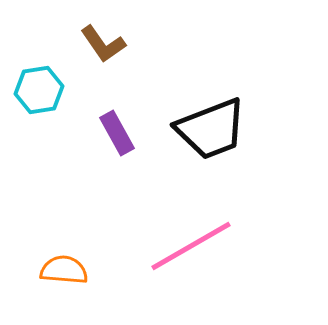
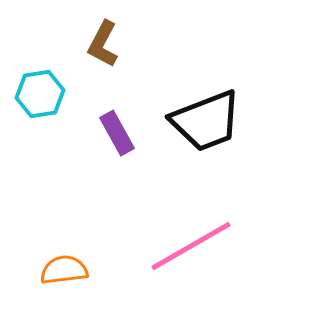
brown L-shape: rotated 63 degrees clockwise
cyan hexagon: moved 1 px right, 4 px down
black trapezoid: moved 5 px left, 8 px up
orange semicircle: rotated 12 degrees counterclockwise
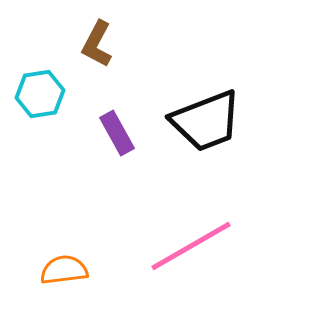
brown L-shape: moved 6 px left
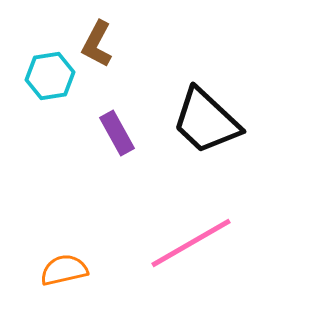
cyan hexagon: moved 10 px right, 18 px up
black trapezoid: rotated 64 degrees clockwise
pink line: moved 3 px up
orange semicircle: rotated 6 degrees counterclockwise
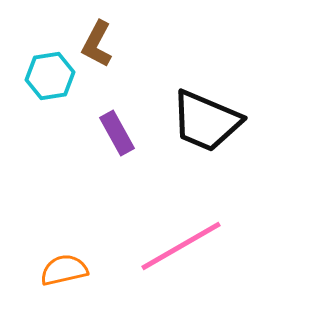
black trapezoid: rotated 20 degrees counterclockwise
pink line: moved 10 px left, 3 px down
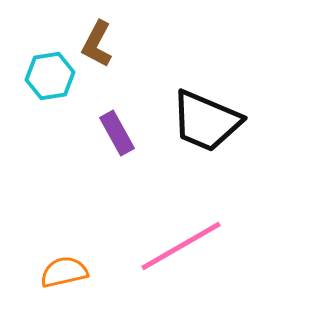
orange semicircle: moved 2 px down
